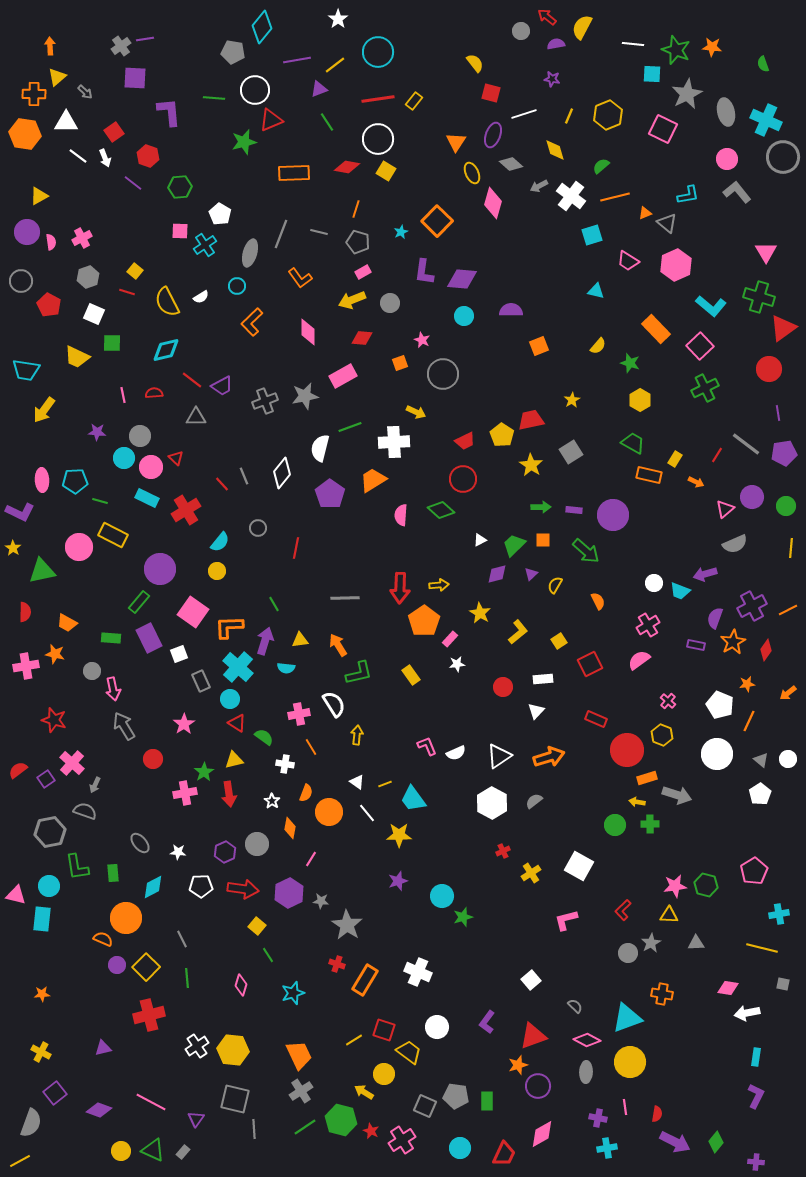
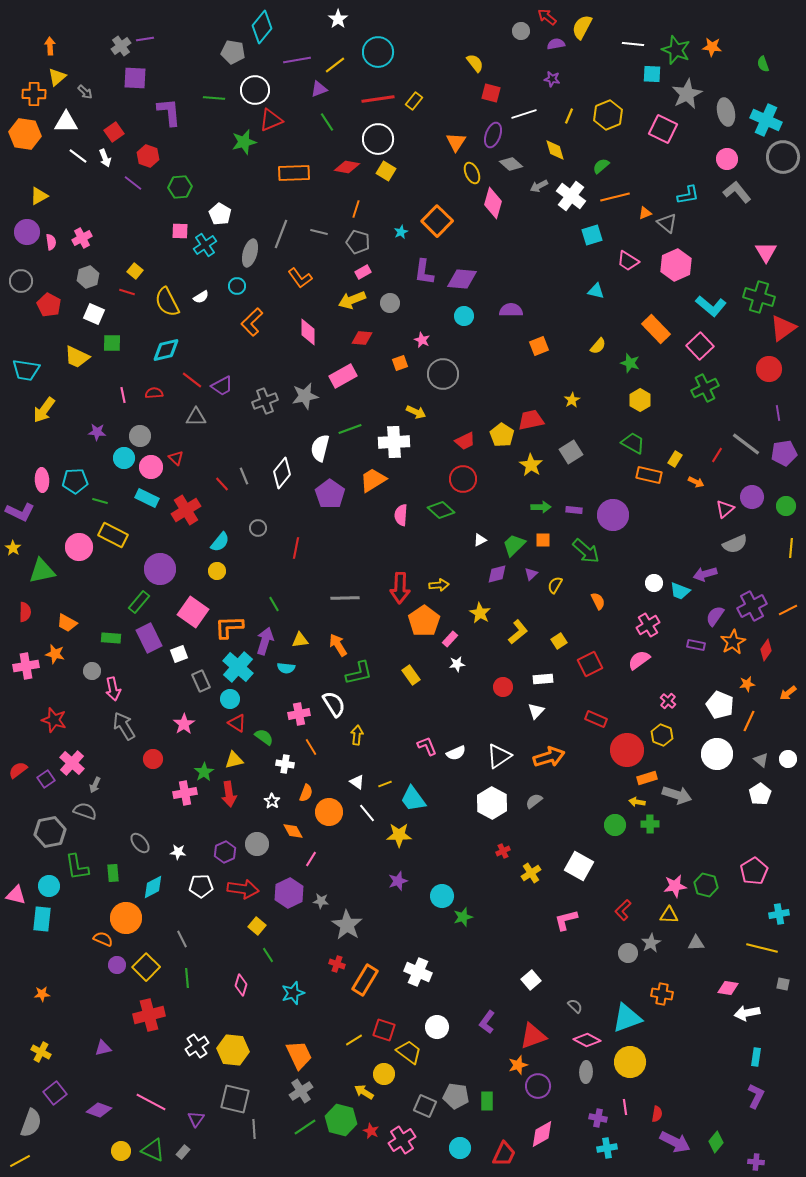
green line at (350, 427): moved 2 px down
purple semicircle at (715, 618): moved 2 px up; rotated 15 degrees clockwise
orange diamond at (290, 828): moved 3 px right, 3 px down; rotated 40 degrees counterclockwise
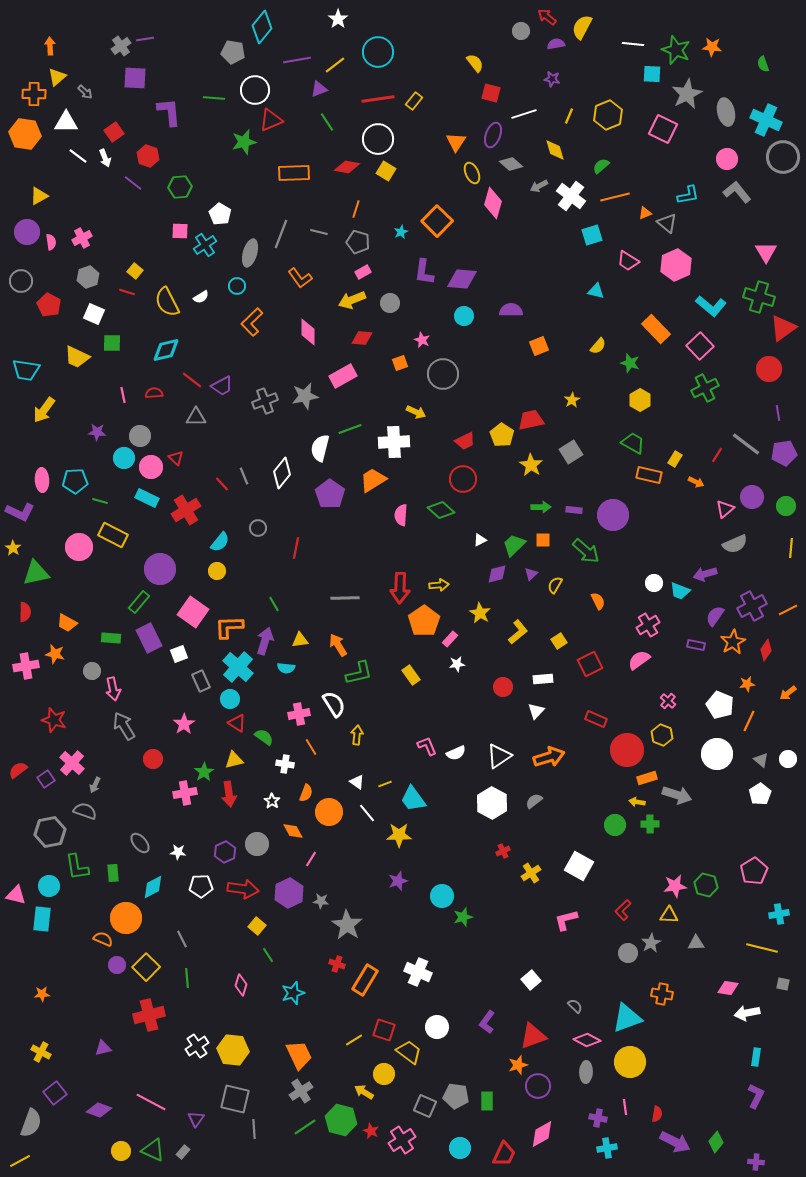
green triangle at (42, 571): moved 6 px left, 2 px down
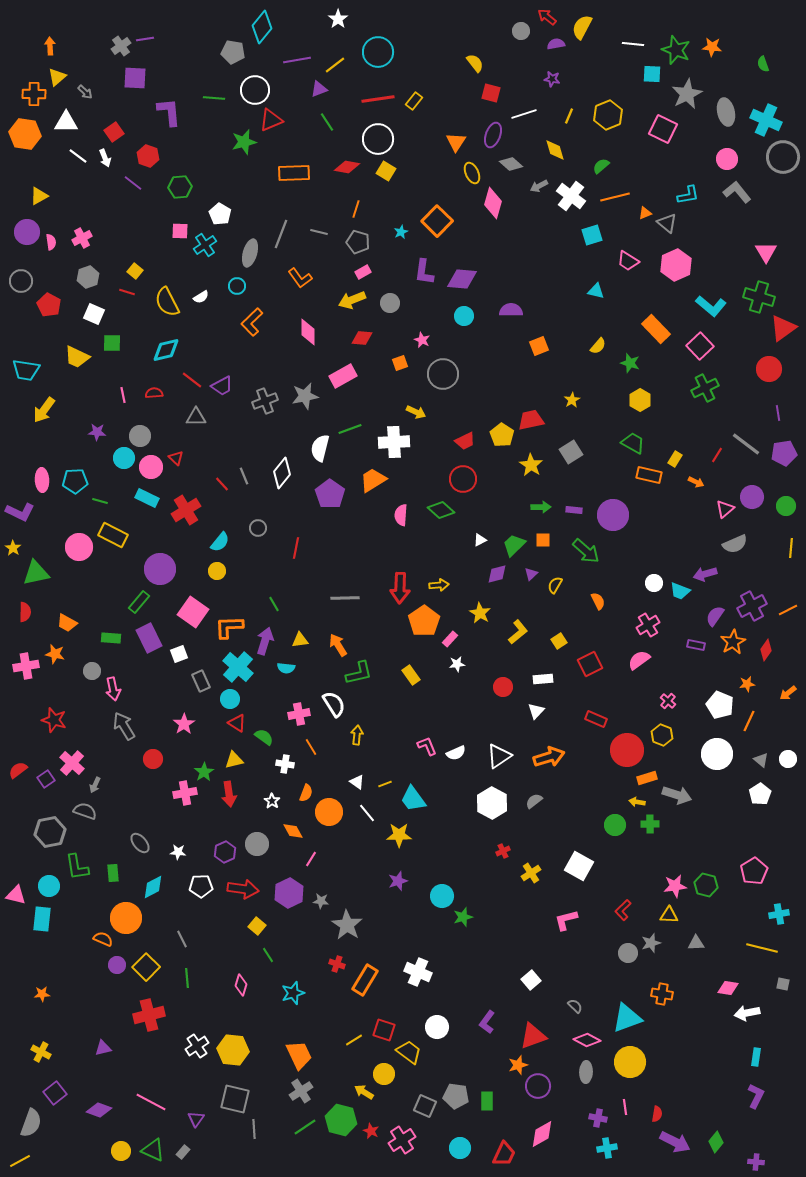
gray star at (651, 943): rotated 12 degrees clockwise
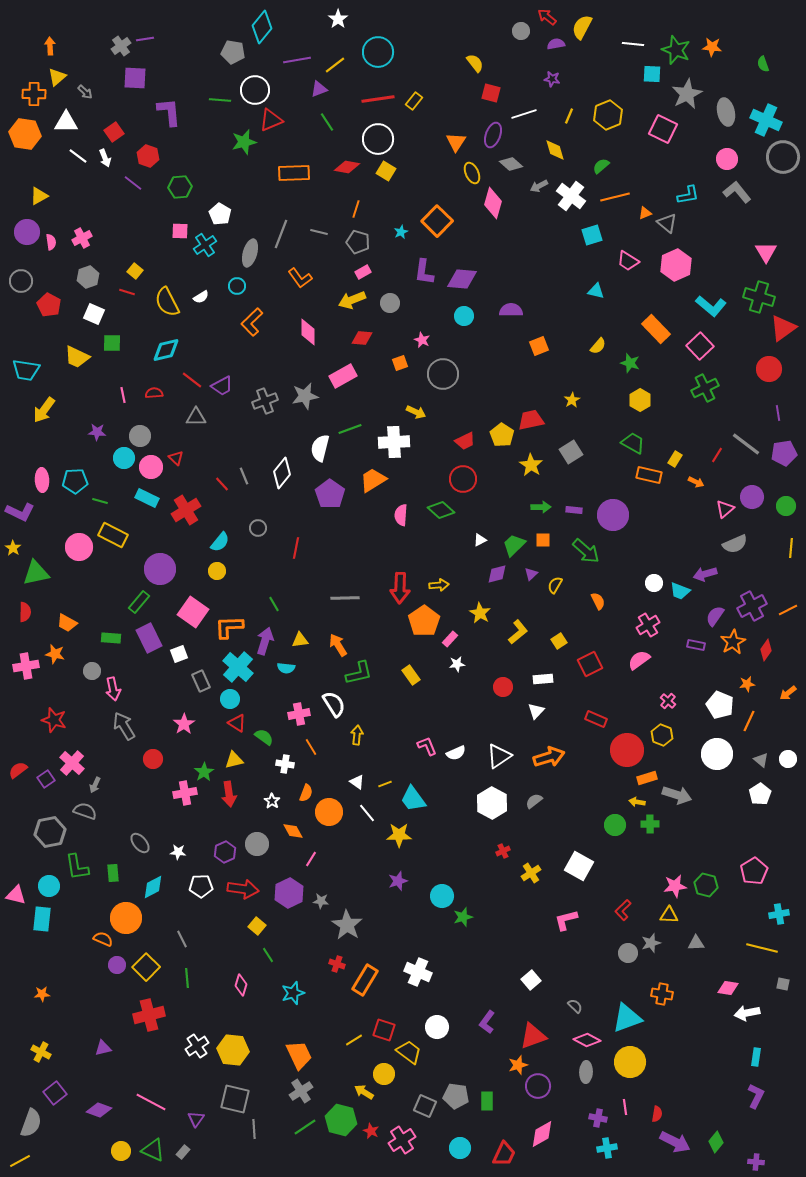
green line at (214, 98): moved 6 px right, 2 px down
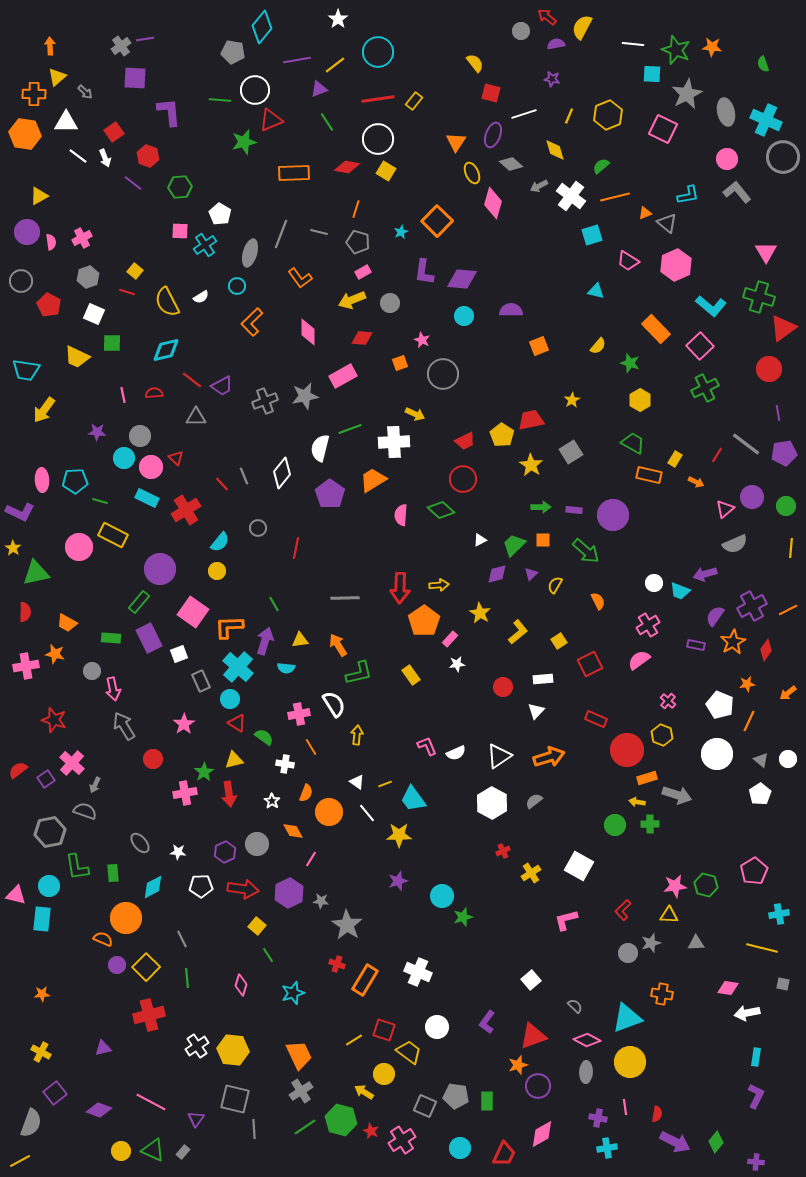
yellow arrow at (416, 412): moved 1 px left, 2 px down
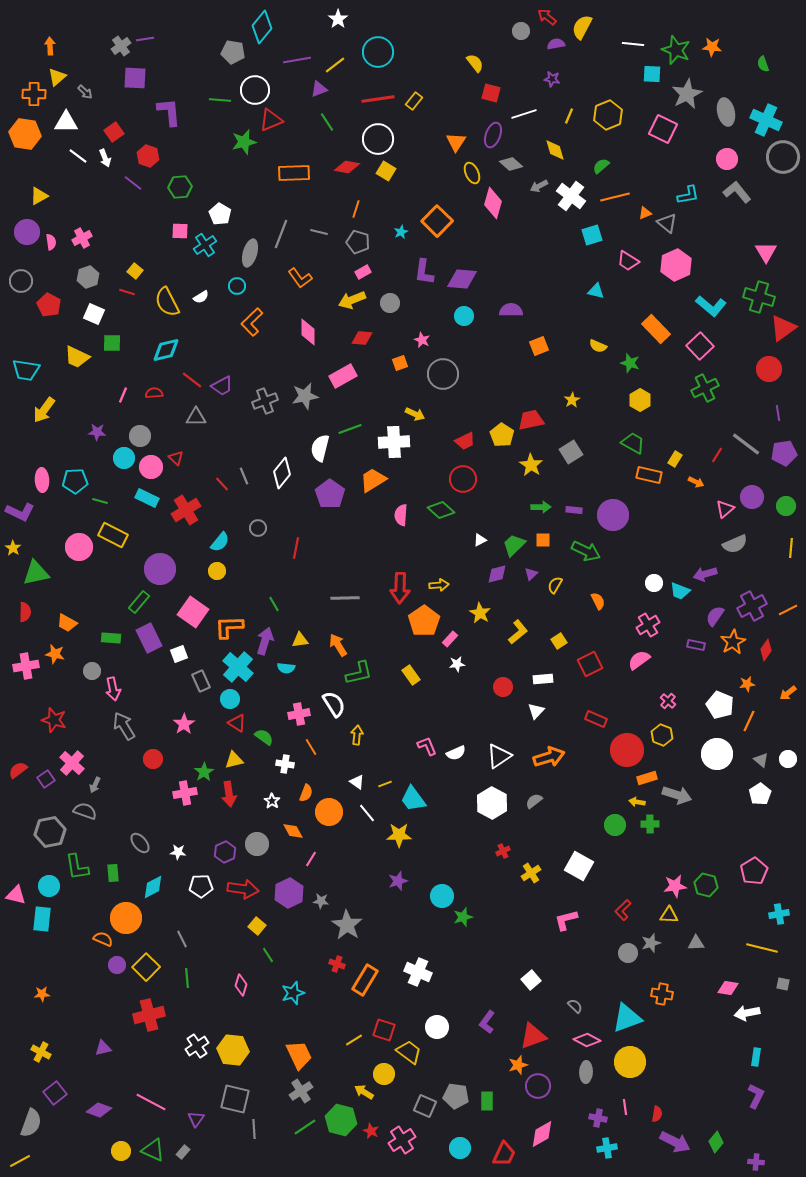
yellow semicircle at (598, 346): rotated 72 degrees clockwise
pink line at (123, 395): rotated 35 degrees clockwise
green arrow at (586, 551): rotated 16 degrees counterclockwise
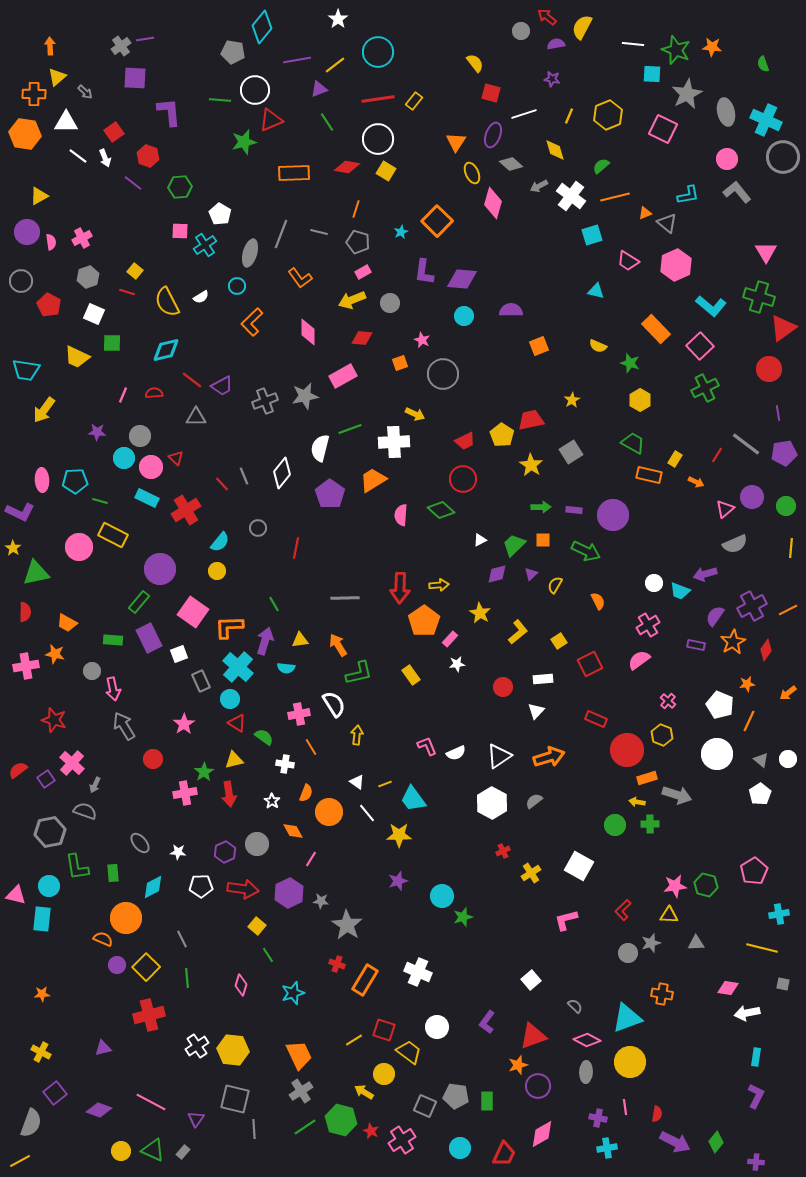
green rectangle at (111, 638): moved 2 px right, 2 px down
